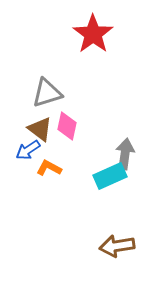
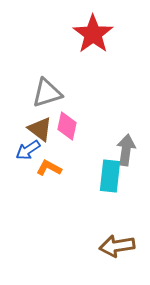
gray arrow: moved 1 px right, 4 px up
cyan rectangle: rotated 60 degrees counterclockwise
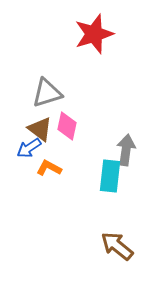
red star: moved 1 px right; rotated 18 degrees clockwise
blue arrow: moved 1 px right, 2 px up
brown arrow: rotated 48 degrees clockwise
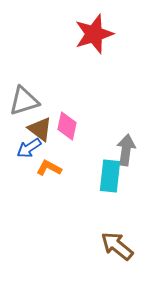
gray triangle: moved 23 px left, 8 px down
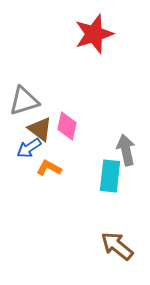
gray arrow: rotated 20 degrees counterclockwise
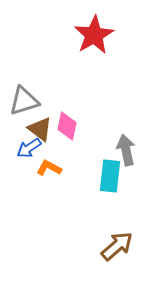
red star: moved 1 px down; rotated 12 degrees counterclockwise
brown arrow: rotated 100 degrees clockwise
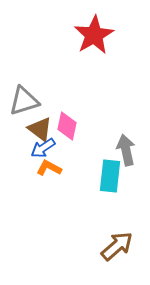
blue arrow: moved 14 px right
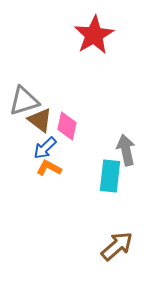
brown triangle: moved 9 px up
blue arrow: moved 2 px right; rotated 10 degrees counterclockwise
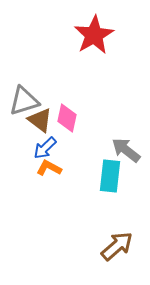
pink diamond: moved 8 px up
gray arrow: rotated 40 degrees counterclockwise
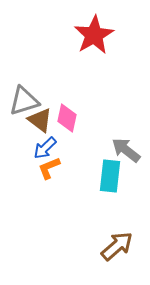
orange L-shape: rotated 50 degrees counterclockwise
